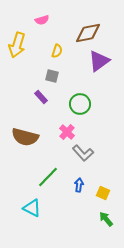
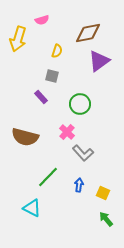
yellow arrow: moved 1 px right, 6 px up
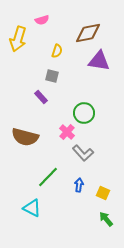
purple triangle: rotated 45 degrees clockwise
green circle: moved 4 px right, 9 px down
